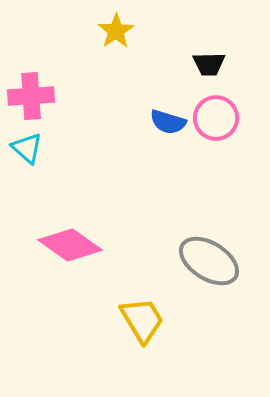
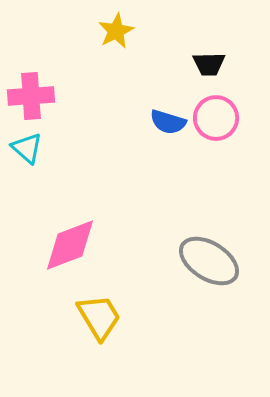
yellow star: rotated 6 degrees clockwise
pink diamond: rotated 56 degrees counterclockwise
yellow trapezoid: moved 43 px left, 3 px up
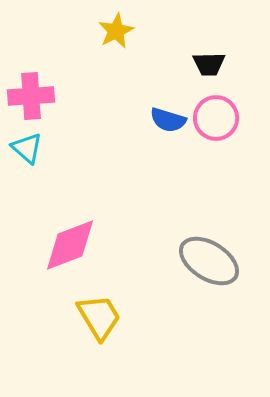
blue semicircle: moved 2 px up
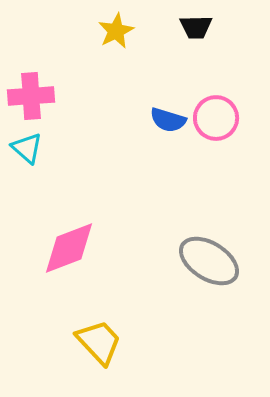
black trapezoid: moved 13 px left, 37 px up
pink diamond: moved 1 px left, 3 px down
yellow trapezoid: moved 25 px down; rotated 12 degrees counterclockwise
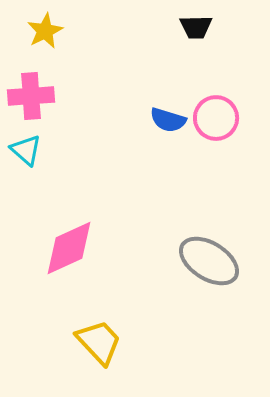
yellow star: moved 71 px left
cyan triangle: moved 1 px left, 2 px down
pink diamond: rotated 4 degrees counterclockwise
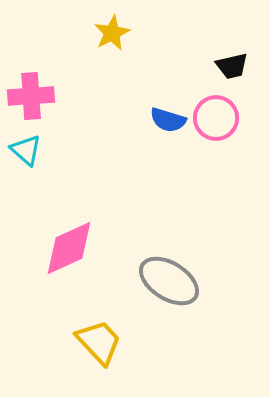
black trapezoid: moved 36 px right, 39 px down; rotated 12 degrees counterclockwise
yellow star: moved 67 px right, 2 px down
gray ellipse: moved 40 px left, 20 px down
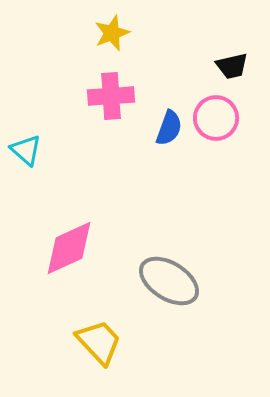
yellow star: rotated 6 degrees clockwise
pink cross: moved 80 px right
blue semicircle: moved 1 px right, 8 px down; rotated 87 degrees counterclockwise
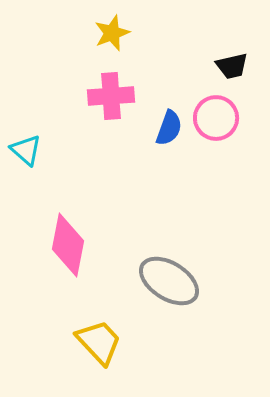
pink diamond: moved 1 px left, 3 px up; rotated 54 degrees counterclockwise
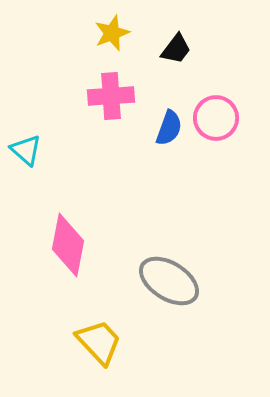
black trapezoid: moved 56 px left, 17 px up; rotated 40 degrees counterclockwise
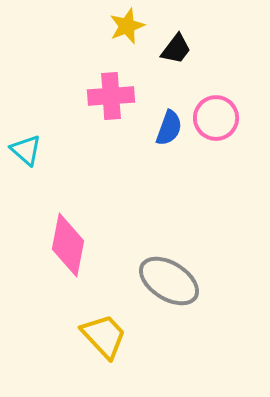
yellow star: moved 15 px right, 7 px up
yellow trapezoid: moved 5 px right, 6 px up
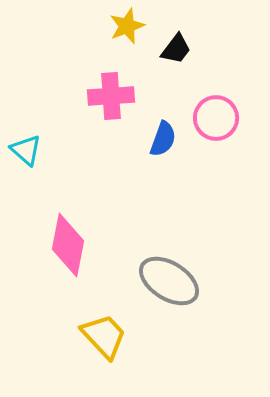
blue semicircle: moved 6 px left, 11 px down
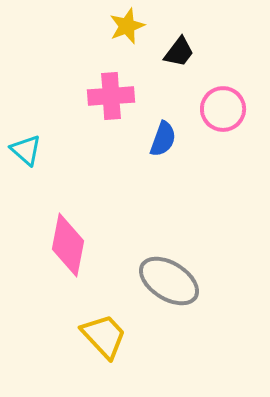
black trapezoid: moved 3 px right, 3 px down
pink circle: moved 7 px right, 9 px up
